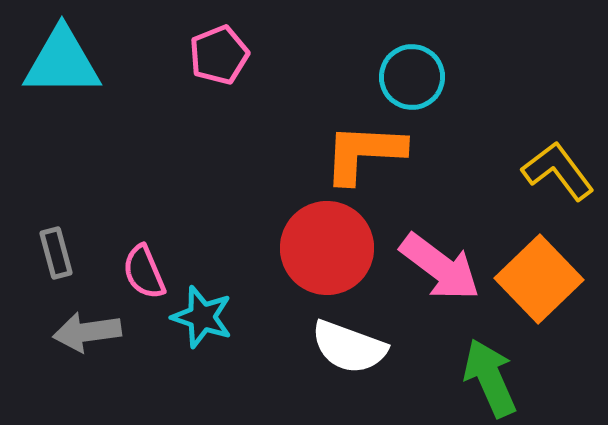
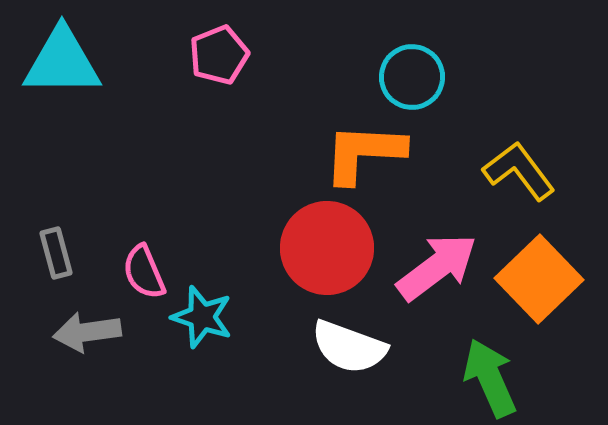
yellow L-shape: moved 39 px left
pink arrow: moved 3 px left; rotated 74 degrees counterclockwise
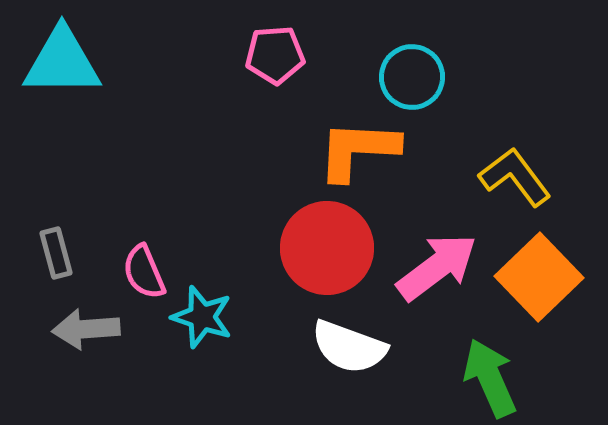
pink pentagon: moved 56 px right; rotated 18 degrees clockwise
orange L-shape: moved 6 px left, 3 px up
yellow L-shape: moved 4 px left, 6 px down
orange square: moved 2 px up
gray arrow: moved 1 px left, 3 px up; rotated 4 degrees clockwise
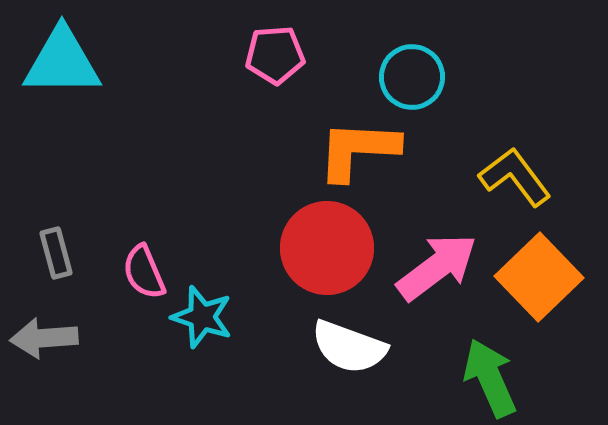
gray arrow: moved 42 px left, 9 px down
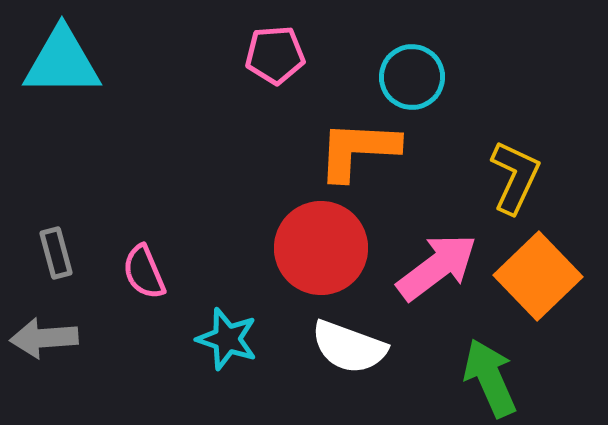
yellow L-shape: rotated 62 degrees clockwise
red circle: moved 6 px left
orange square: moved 1 px left, 1 px up
cyan star: moved 25 px right, 22 px down
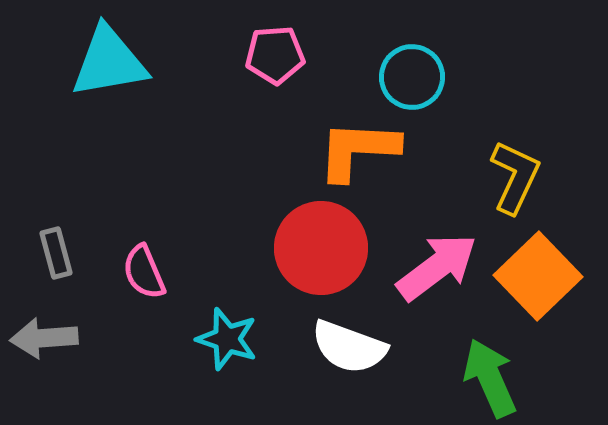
cyan triangle: moved 47 px right; rotated 10 degrees counterclockwise
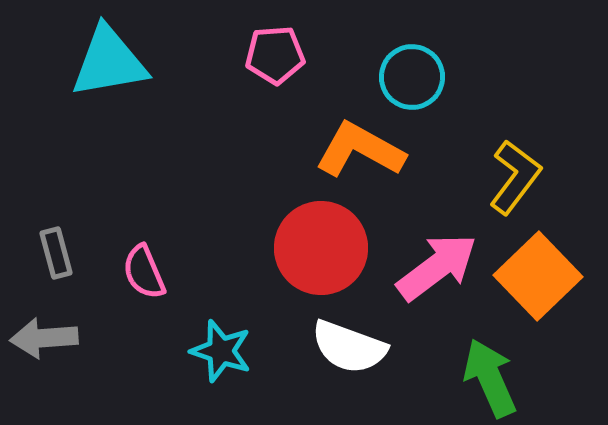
orange L-shape: moved 2 px right; rotated 26 degrees clockwise
yellow L-shape: rotated 12 degrees clockwise
cyan star: moved 6 px left, 12 px down
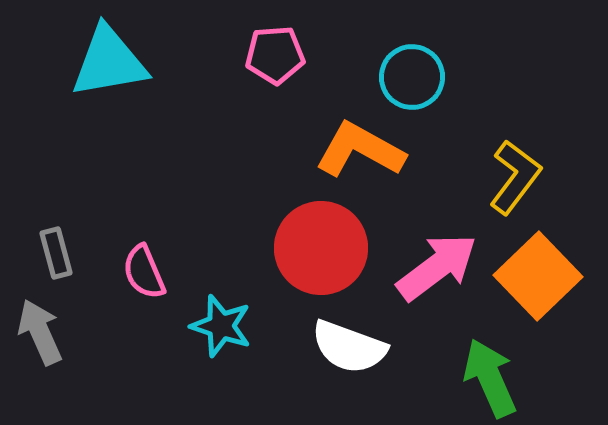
gray arrow: moved 4 px left, 6 px up; rotated 70 degrees clockwise
cyan star: moved 25 px up
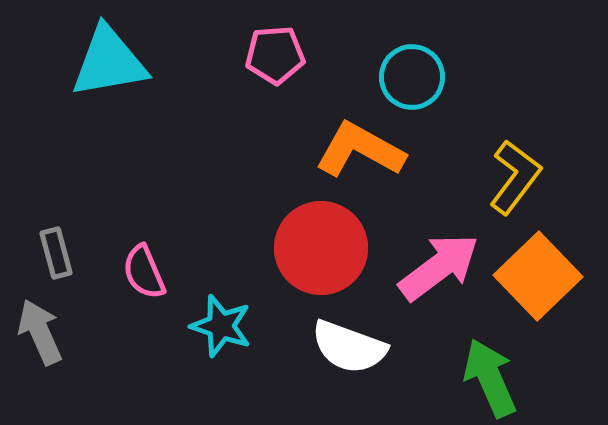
pink arrow: moved 2 px right
